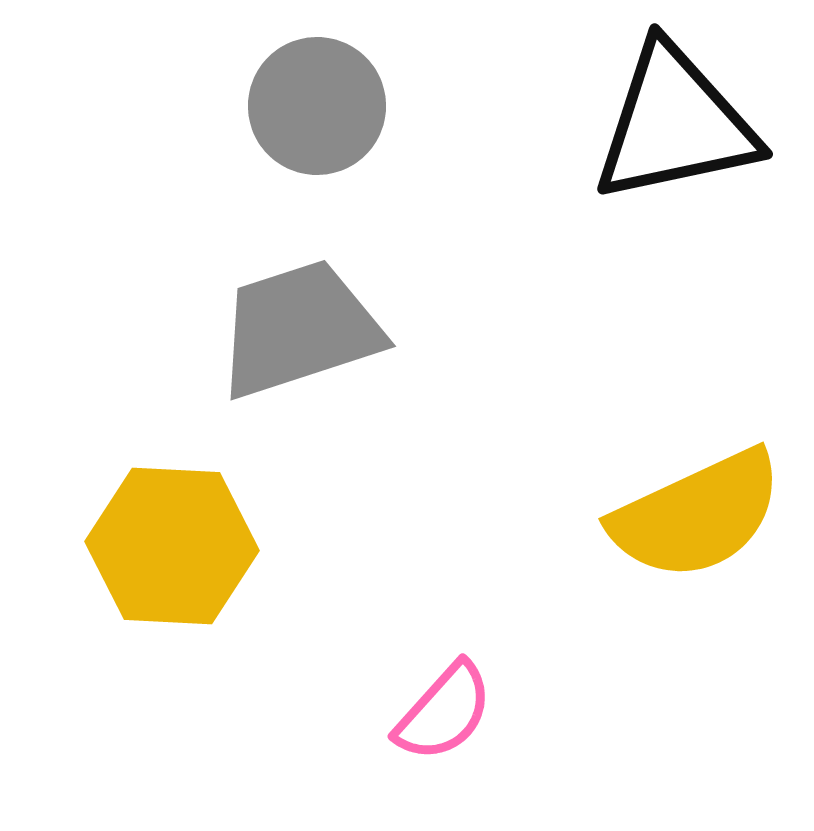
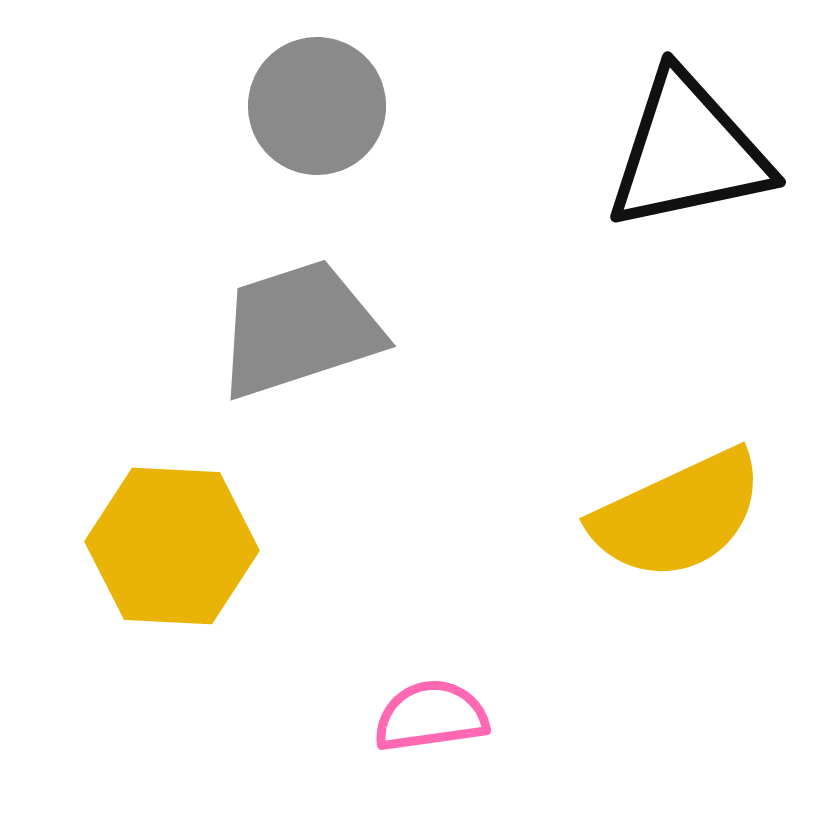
black triangle: moved 13 px right, 28 px down
yellow semicircle: moved 19 px left
pink semicircle: moved 13 px left, 4 px down; rotated 140 degrees counterclockwise
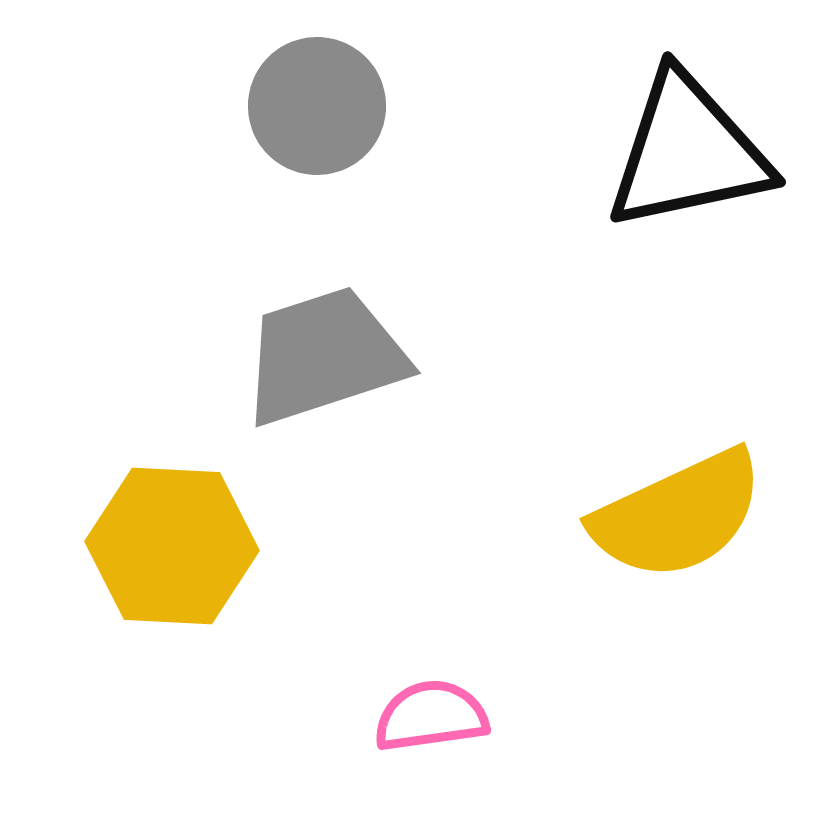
gray trapezoid: moved 25 px right, 27 px down
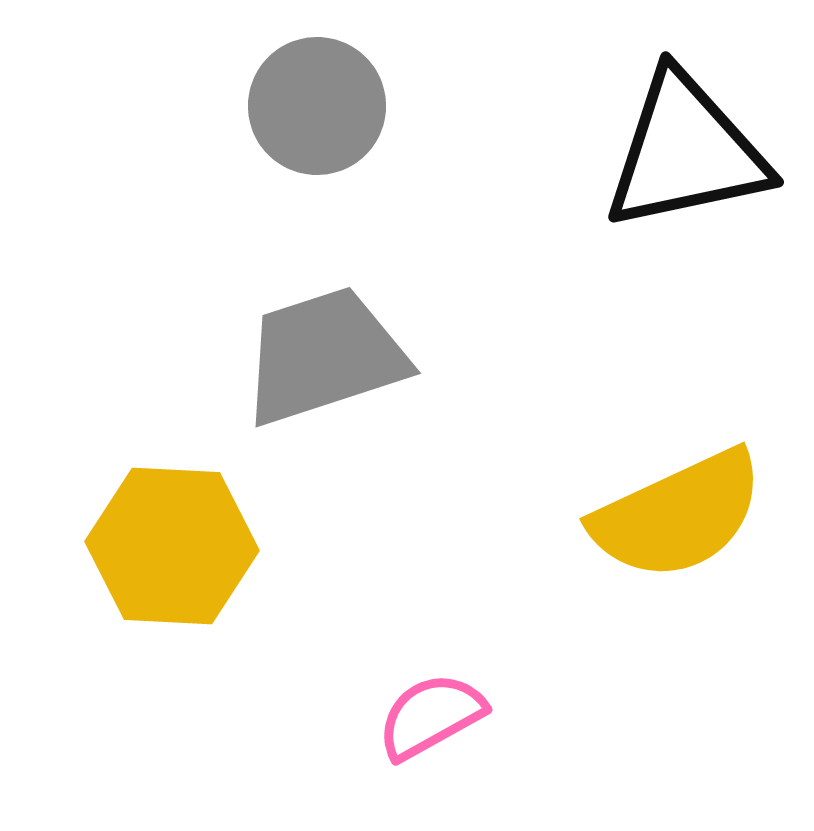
black triangle: moved 2 px left
pink semicircle: rotated 21 degrees counterclockwise
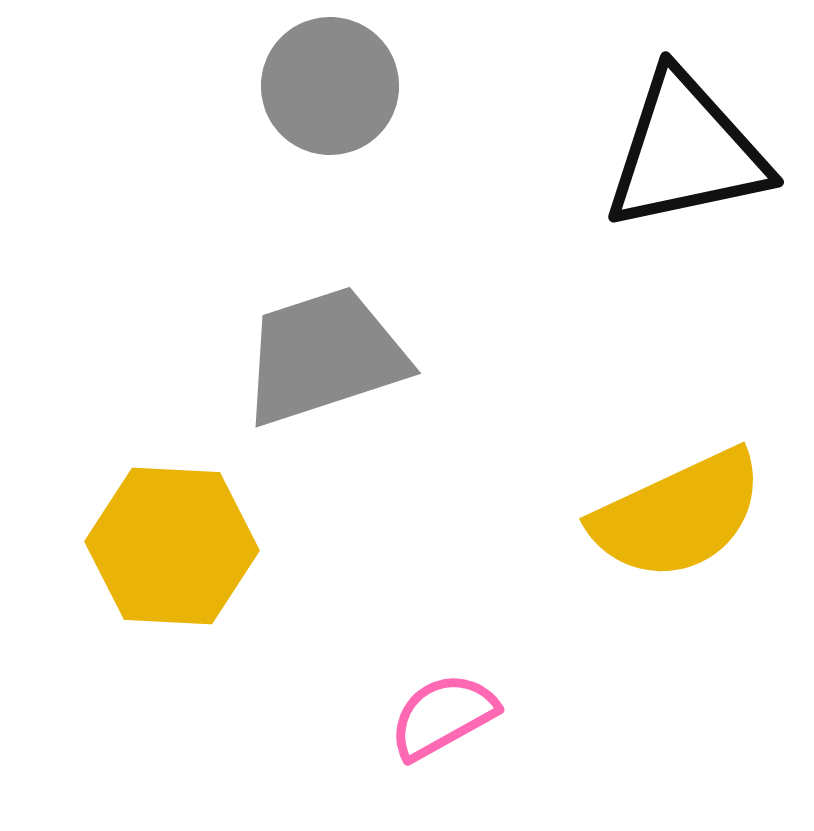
gray circle: moved 13 px right, 20 px up
pink semicircle: moved 12 px right
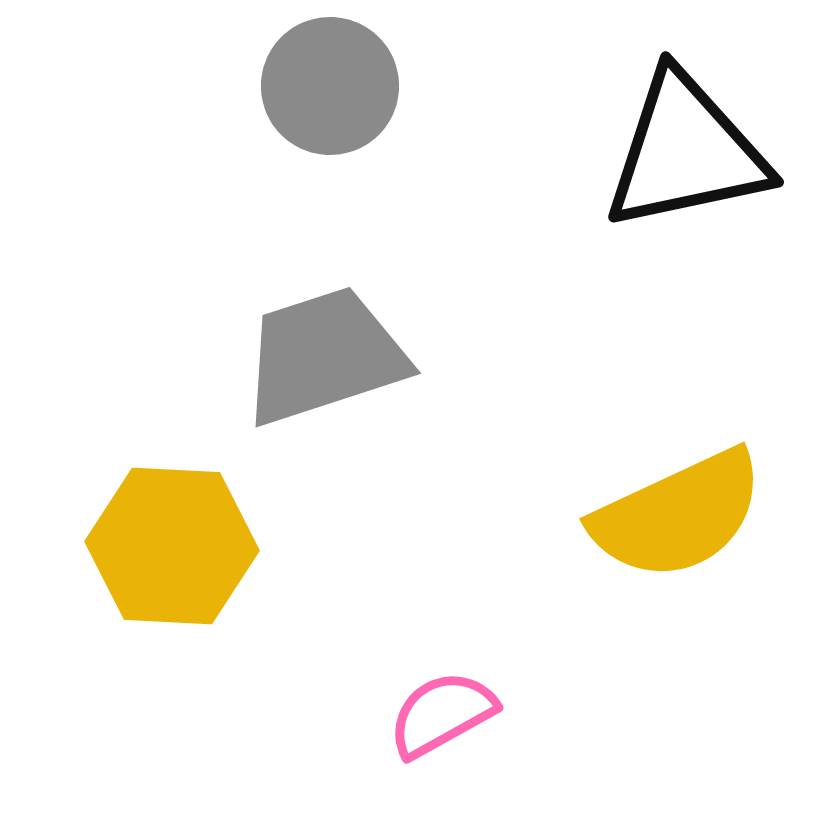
pink semicircle: moved 1 px left, 2 px up
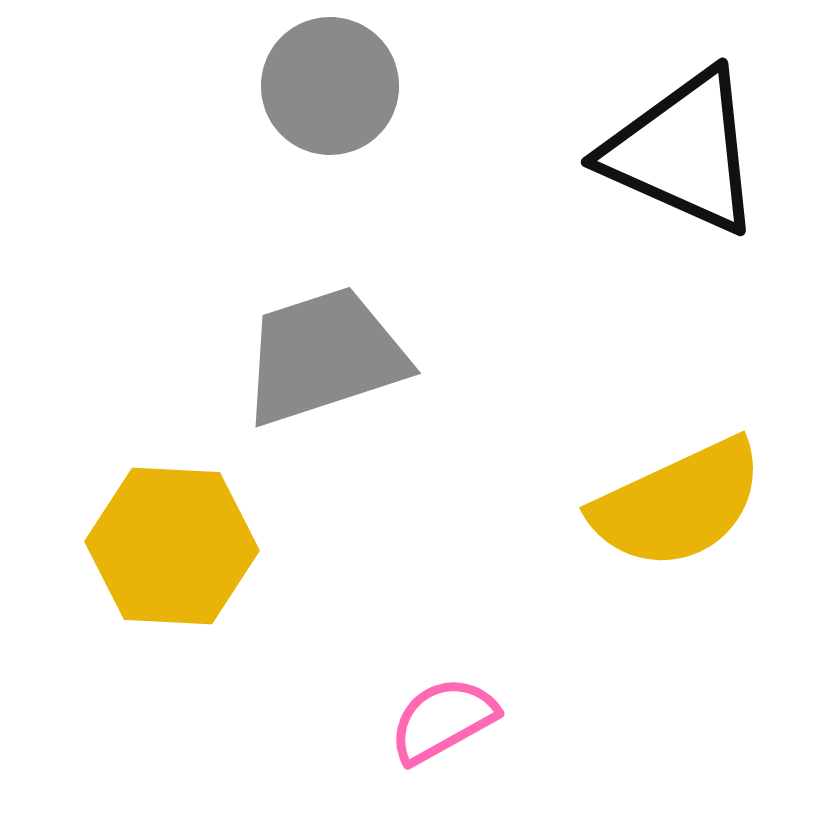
black triangle: moved 3 px left; rotated 36 degrees clockwise
yellow semicircle: moved 11 px up
pink semicircle: moved 1 px right, 6 px down
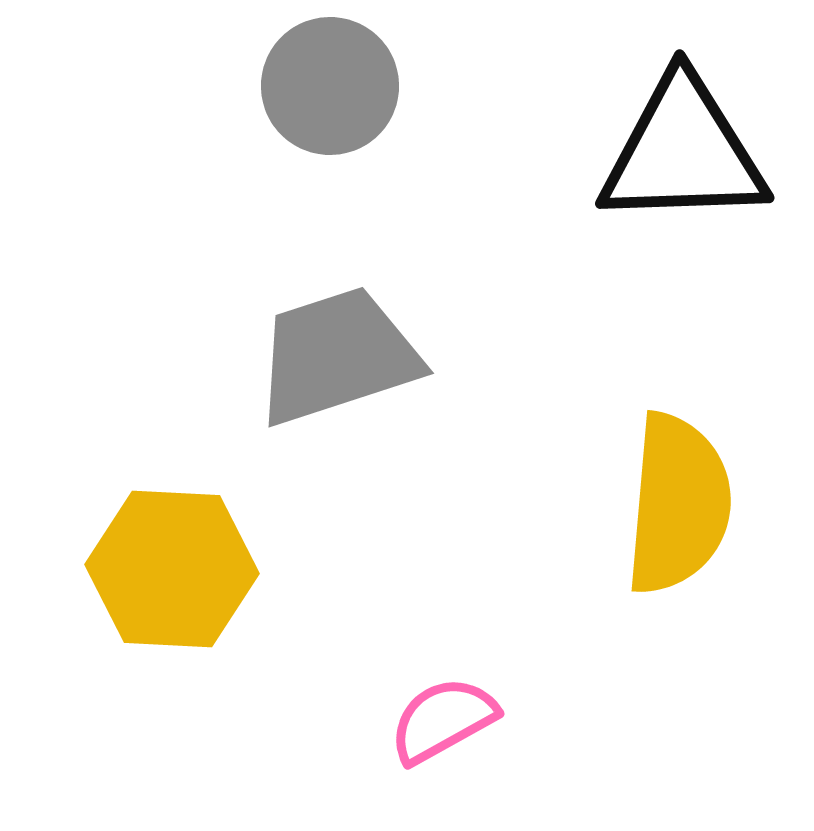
black triangle: rotated 26 degrees counterclockwise
gray trapezoid: moved 13 px right
yellow semicircle: rotated 60 degrees counterclockwise
yellow hexagon: moved 23 px down
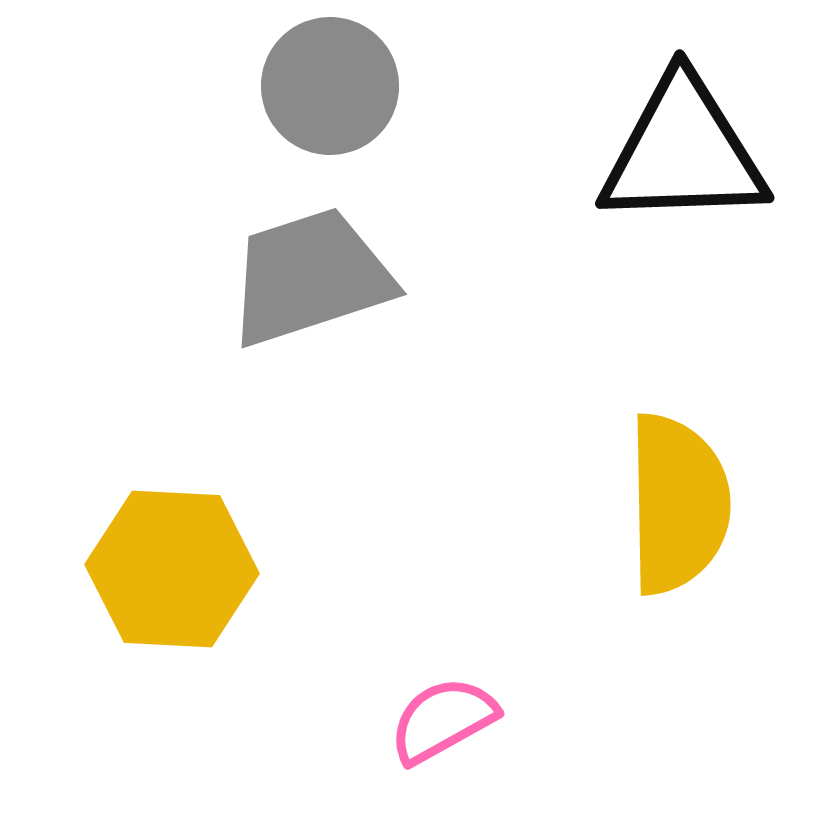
gray trapezoid: moved 27 px left, 79 px up
yellow semicircle: rotated 6 degrees counterclockwise
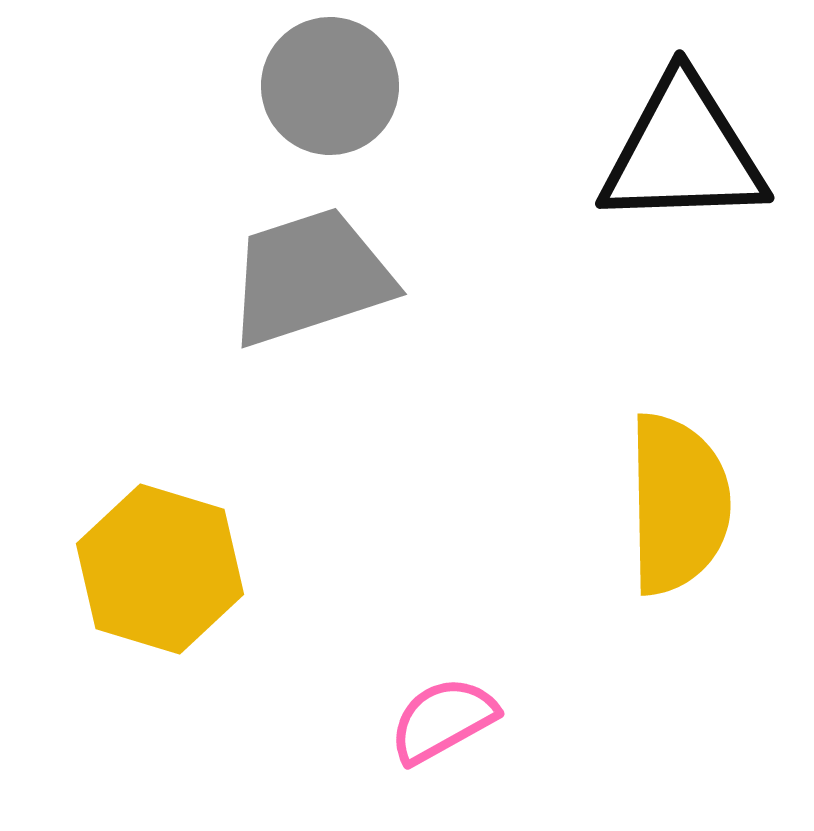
yellow hexagon: moved 12 px left; rotated 14 degrees clockwise
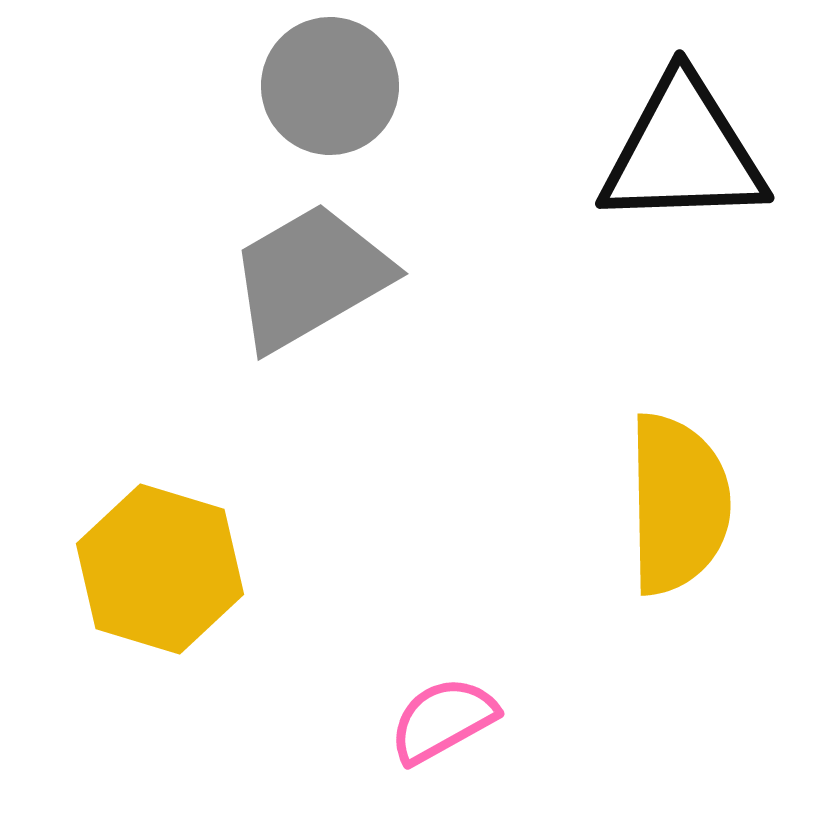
gray trapezoid: rotated 12 degrees counterclockwise
